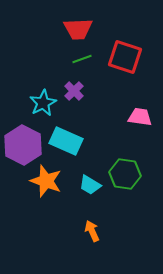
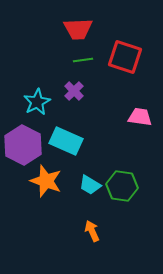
green line: moved 1 px right, 1 px down; rotated 12 degrees clockwise
cyan star: moved 6 px left, 1 px up
green hexagon: moved 3 px left, 12 px down
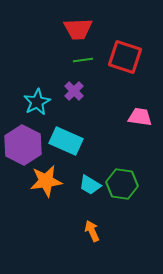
orange star: rotated 28 degrees counterclockwise
green hexagon: moved 2 px up
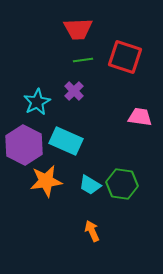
purple hexagon: moved 1 px right
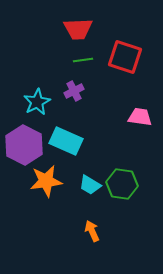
purple cross: rotated 18 degrees clockwise
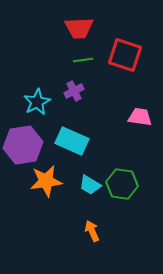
red trapezoid: moved 1 px right, 1 px up
red square: moved 2 px up
cyan rectangle: moved 6 px right
purple hexagon: moved 1 px left; rotated 24 degrees clockwise
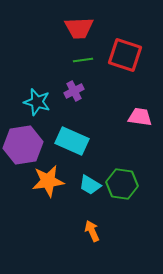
cyan star: rotated 28 degrees counterclockwise
orange star: moved 2 px right
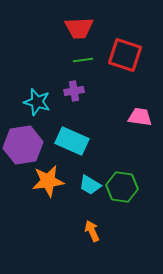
purple cross: rotated 18 degrees clockwise
green hexagon: moved 3 px down
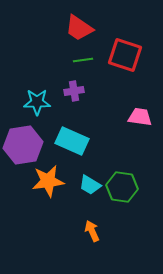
red trapezoid: rotated 36 degrees clockwise
cyan star: rotated 16 degrees counterclockwise
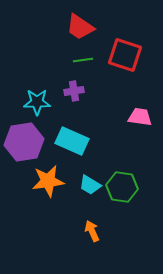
red trapezoid: moved 1 px right, 1 px up
purple hexagon: moved 1 px right, 3 px up
